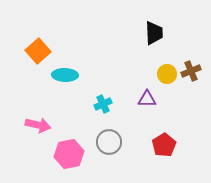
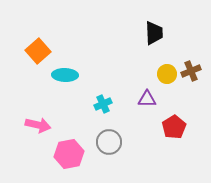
red pentagon: moved 10 px right, 18 px up
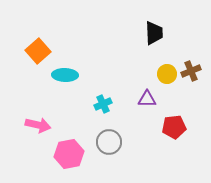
red pentagon: rotated 25 degrees clockwise
